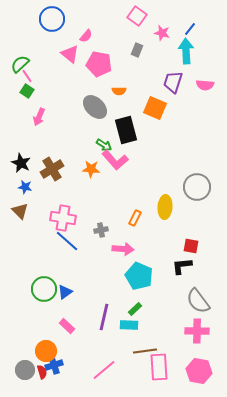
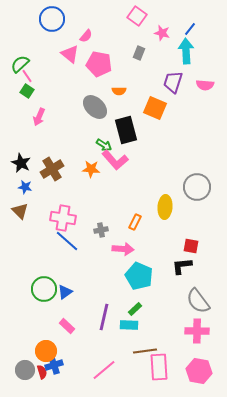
gray rectangle at (137, 50): moved 2 px right, 3 px down
orange rectangle at (135, 218): moved 4 px down
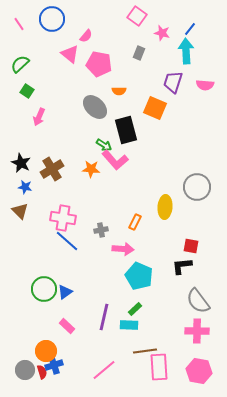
pink line at (27, 76): moved 8 px left, 52 px up
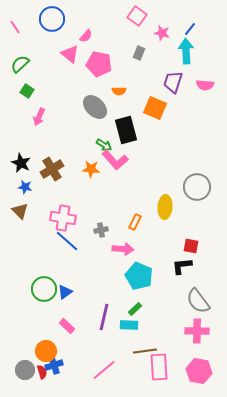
pink line at (19, 24): moved 4 px left, 3 px down
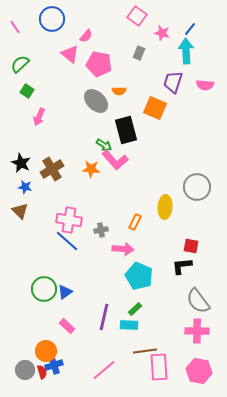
gray ellipse at (95, 107): moved 1 px right, 6 px up
pink cross at (63, 218): moved 6 px right, 2 px down
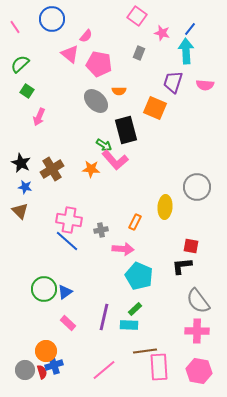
pink rectangle at (67, 326): moved 1 px right, 3 px up
